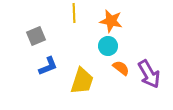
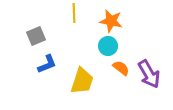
blue L-shape: moved 1 px left, 2 px up
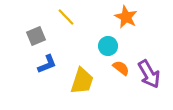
yellow line: moved 8 px left, 4 px down; rotated 42 degrees counterclockwise
orange star: moved 15 px right, 4 px up; rotated 15 degrees clockwise
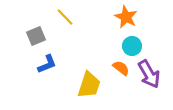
yellow line: moved 1 px left
cyan circle: moved 24 px right
yellow trapezoid: moved 7 px right, 4 px down
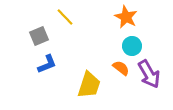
gray square: moved 3 px right
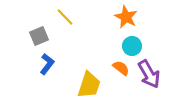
blue L-shape: rotated 30 degrees counterclockwise
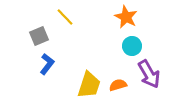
orange semicircle: moved 3 px left, 17 px down; rotated 54 degrees counterclockwise
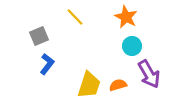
yellow line: moved 10 px right
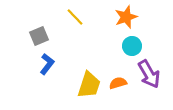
orange star: rotated 25 degrees clockwise
orange semicircle: moved 2 px up
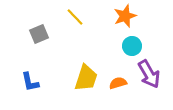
orange star: moved 1 px left, 1 px up
gray square: moved 2 px up
blue L-shape: moved 17 px left, 18 px down; rotated 130 degrees clockwise
yellow trapezoid: moved 3 px left, 7 px up
